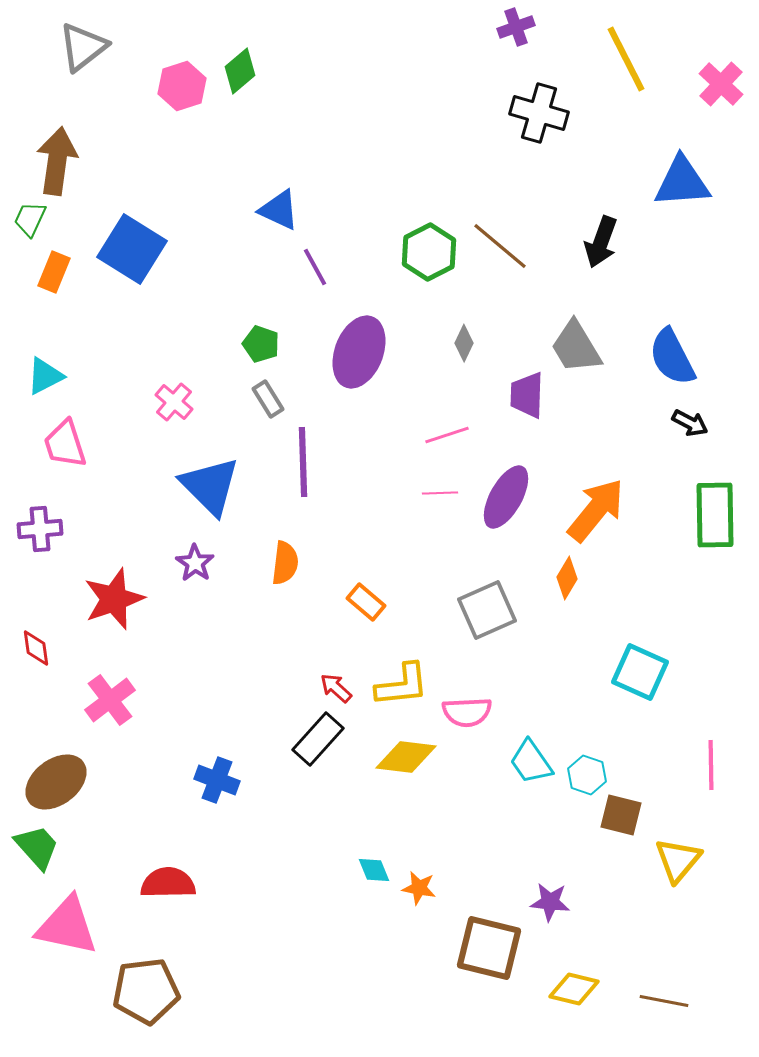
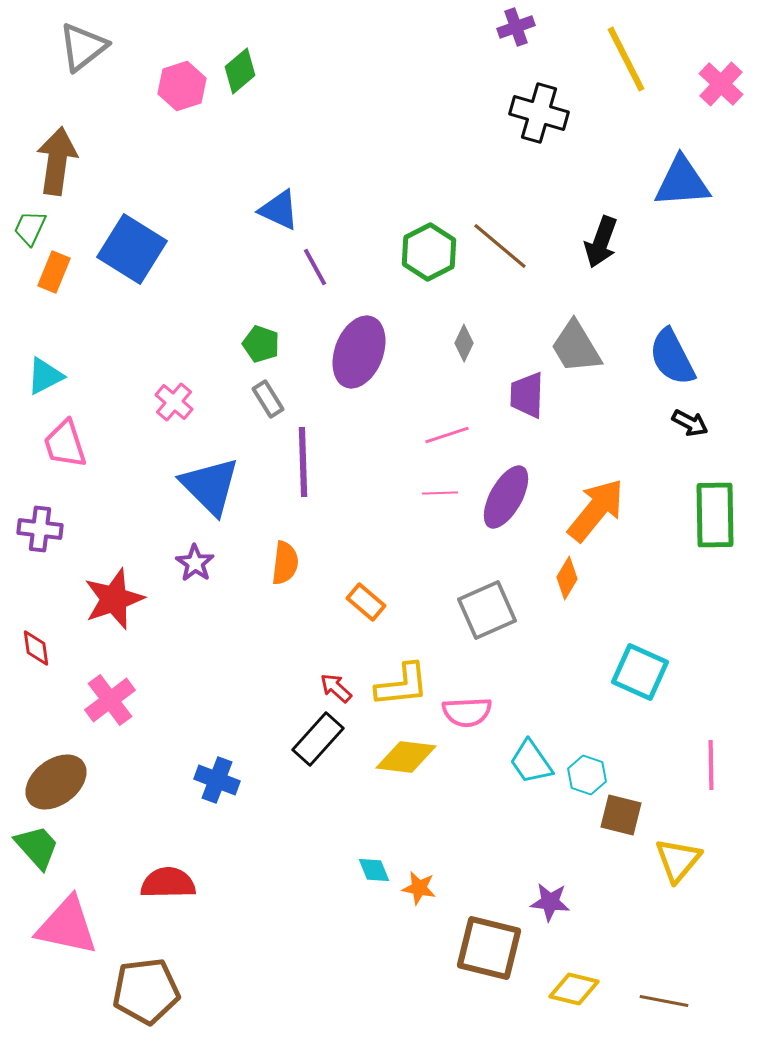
green trapezoid at (30, 219): moved 9 px down
purple cross at (40, 529): rotated 12 degrees clockwise
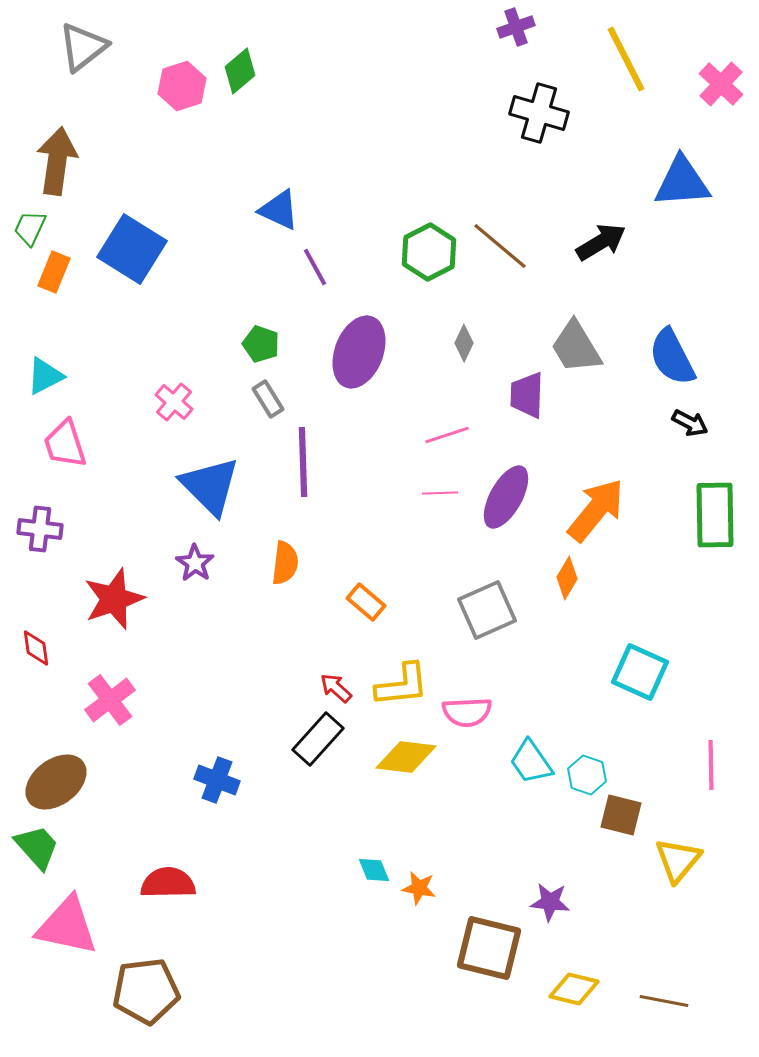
black arrow at (601, 242): rotated 141 degrees counterclockwise
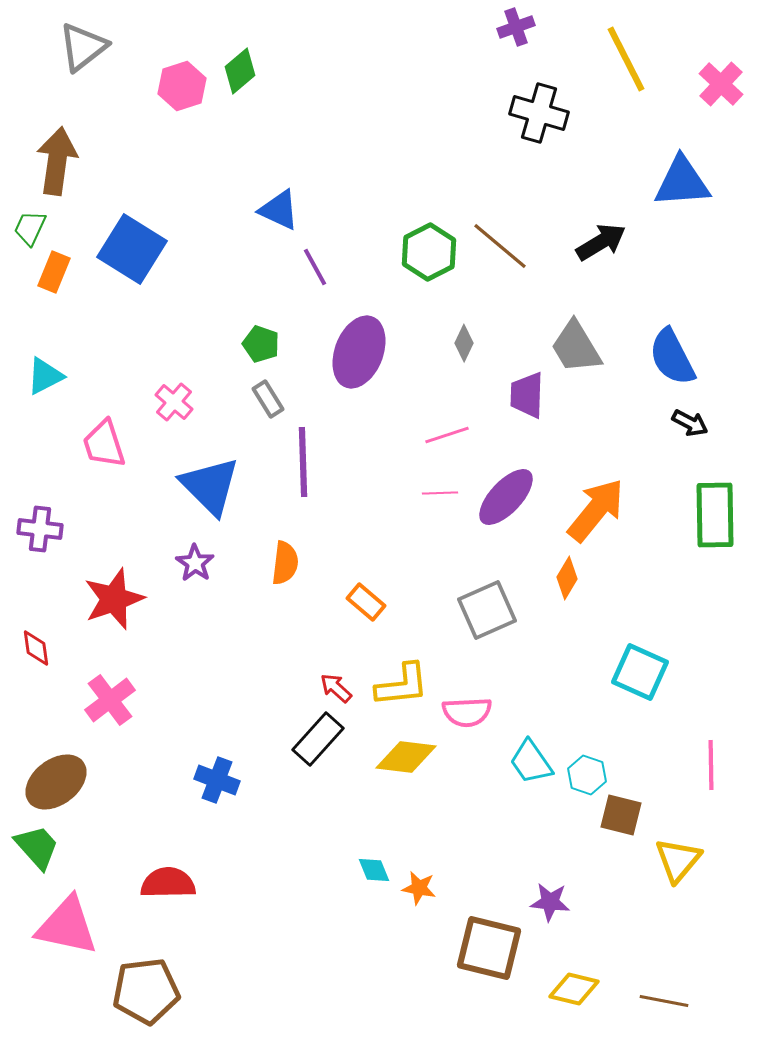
pink trapezoid at (65, 444): moved 39 px right
purple ellipse at (506, 497): rotated 14 degrees clockwise
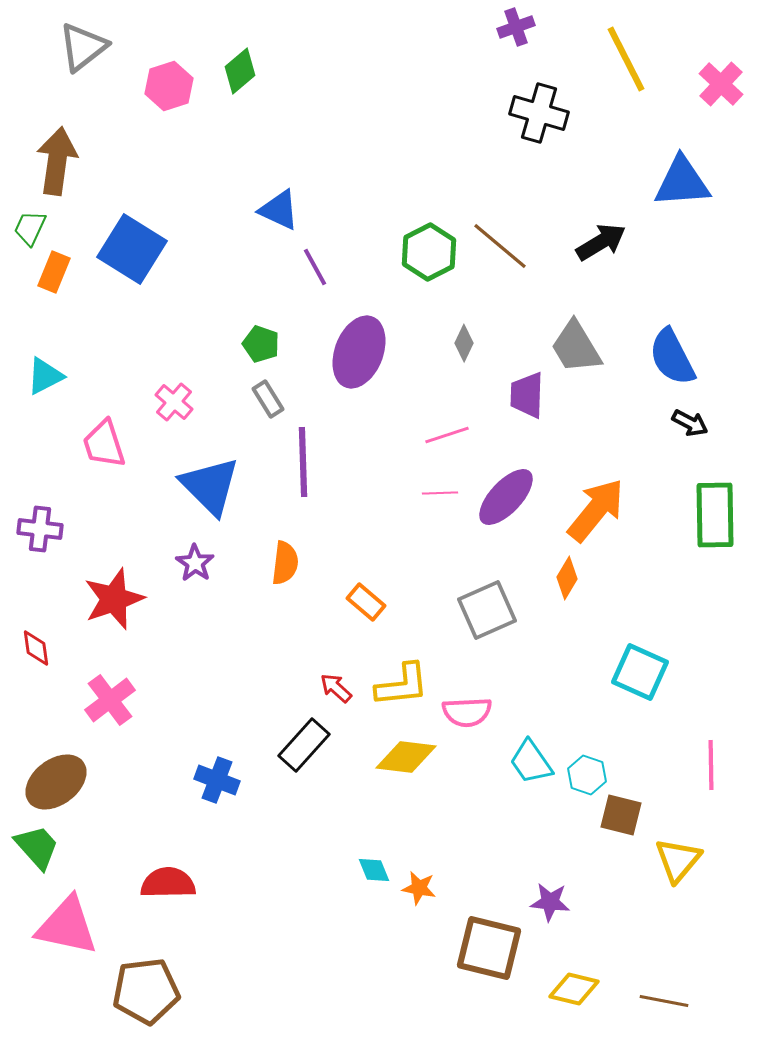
pink hexagon at (182, 86): moved 13 px left
black rectangle at (318, 739): moved 14 px left, 6 px down
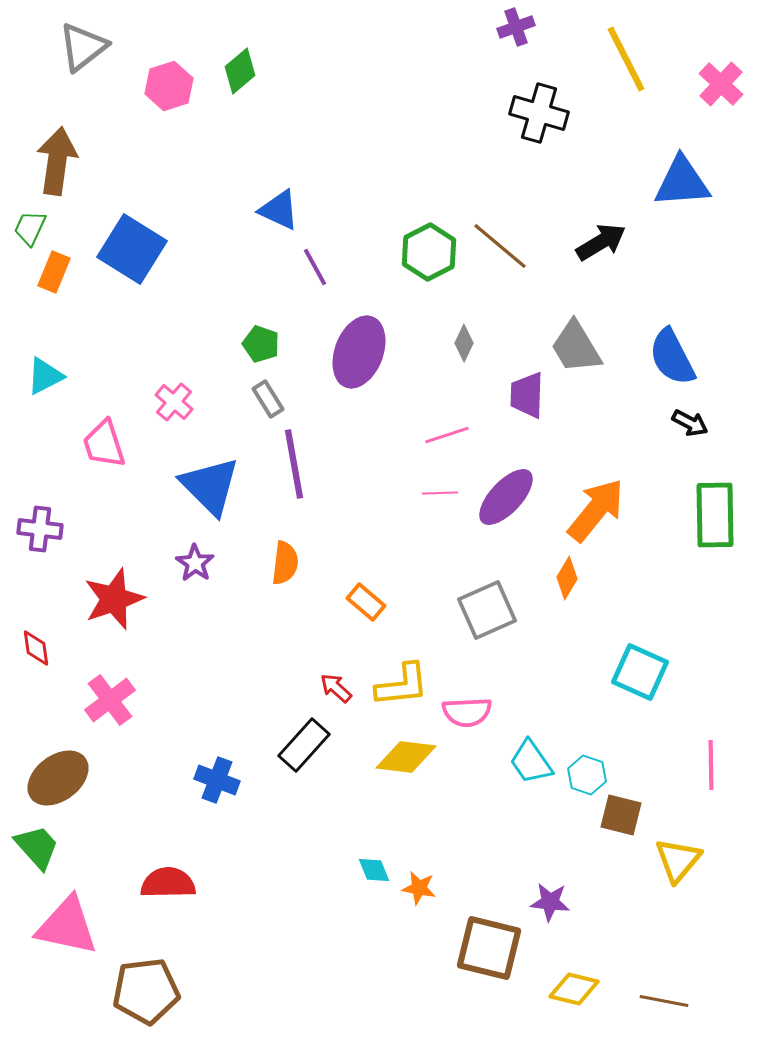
purple line at (303, 462): moved 9 px left, 2 px down; rotated 8 degrees counterclockwise
brown ellipse at (56, 782): moved 2 px right, 4 px up
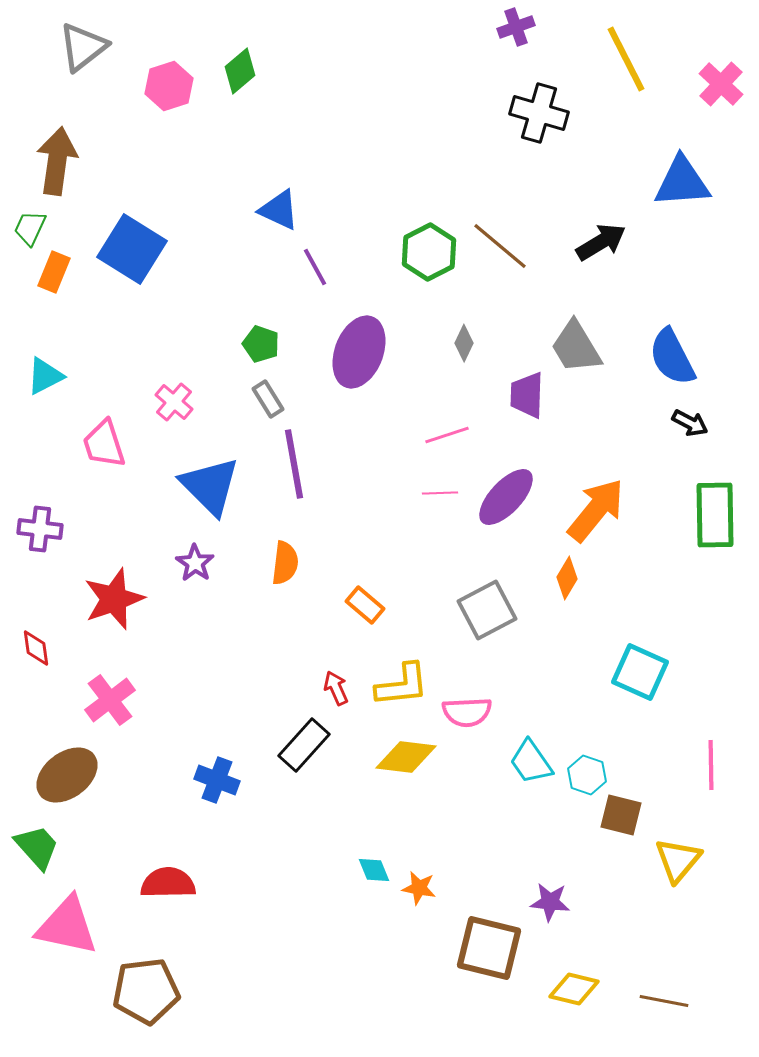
orange rectangle at (366, 602): moved 1 px left, 3 px down
gray square at (487, 610): rotated 4 degrees counterclockwise
red arrow at (336, 688): rotated 24 degrees clockwise
brown ellipse at (58, 778): moved 9 px right, 3 px up
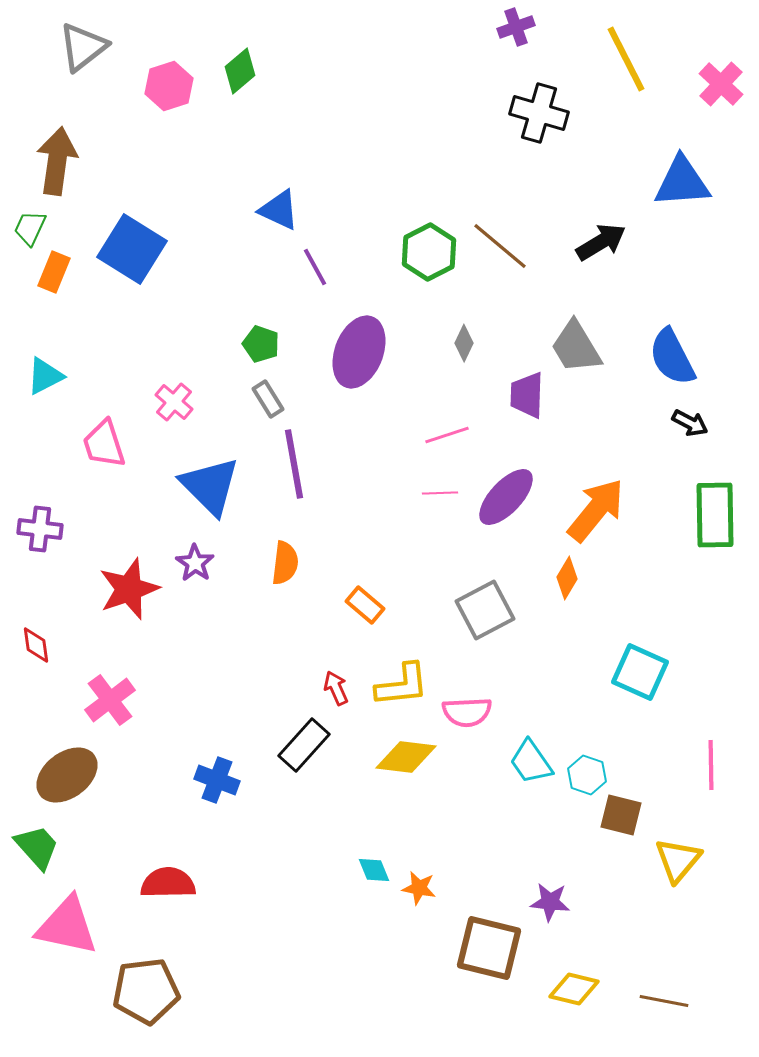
red star at (114, 599): moved 15 px right, 10 px up
gray square at (487, 610): moved 2 px left
red diamond at (36, 648): moved 3 px up
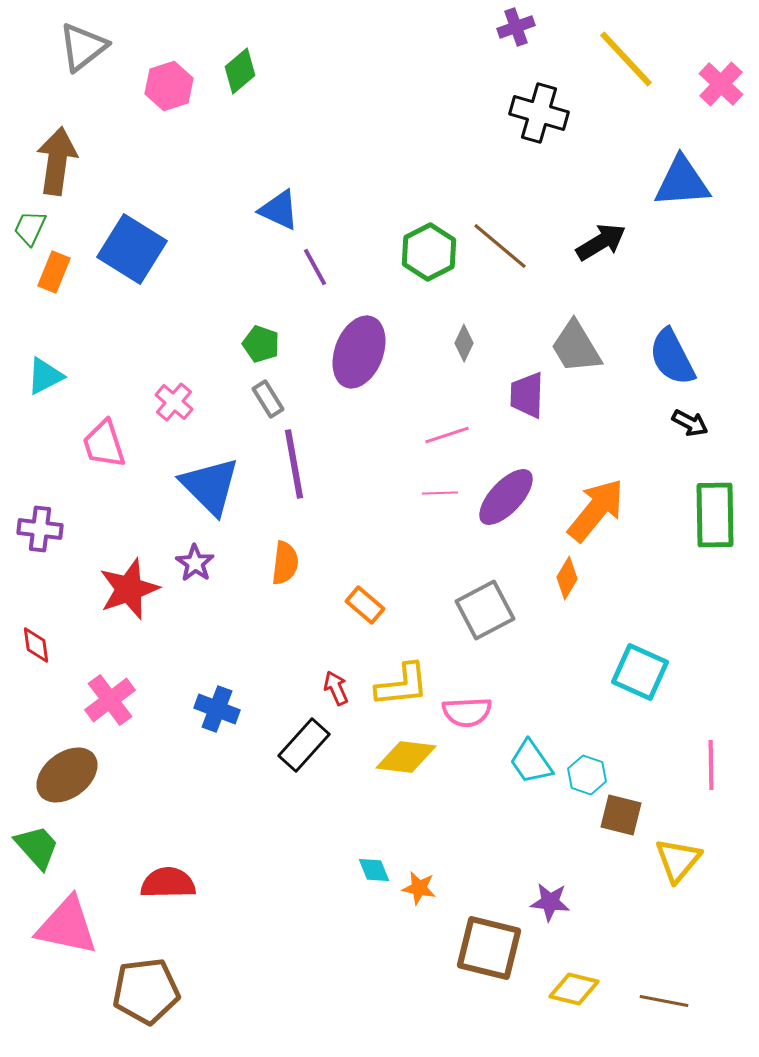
yellow line at (626, 59): rotated 16 degrees counterclockwise
blue cross at (217, 780): moved 71 px up
